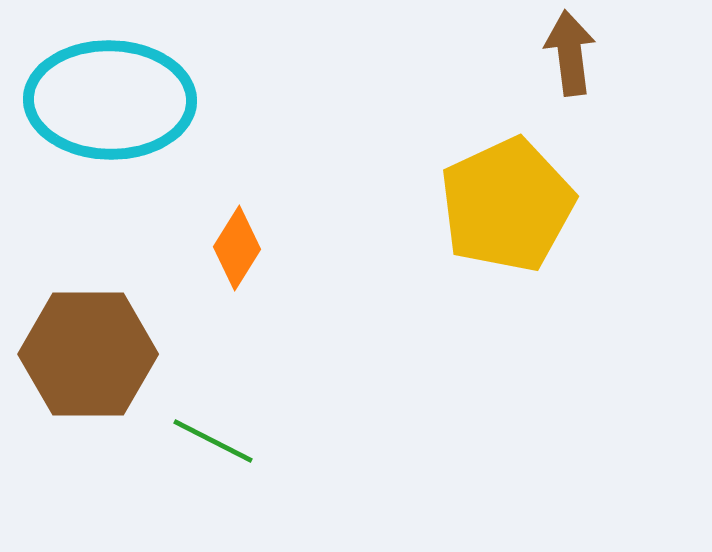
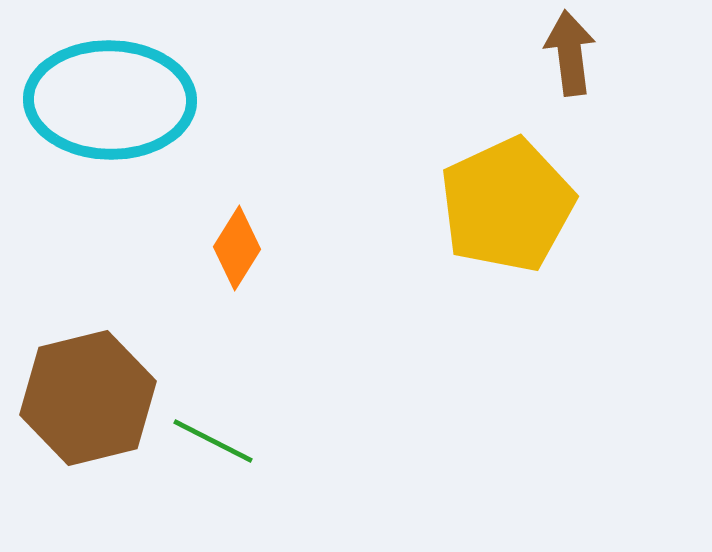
brown hexagon: moved 44 px down; rotated 14 degrees counterclockwise
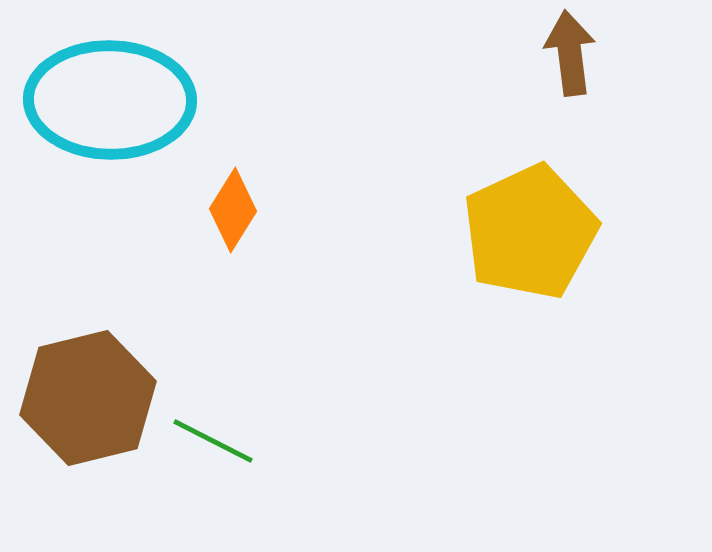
yellow pentagon: moved 23 px right, 27 px down
orange diamond: moved 4 px left, 38 px up
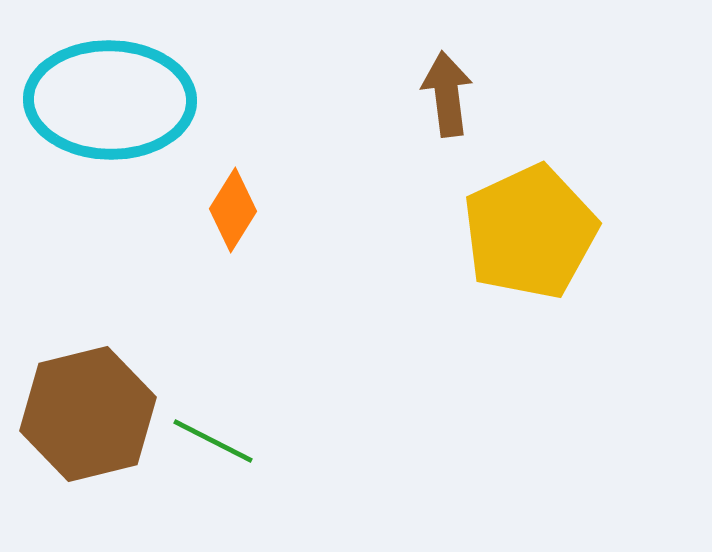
brown arrow: moved 123 px left, 41 px down
brown hexagon: moved 16 px down
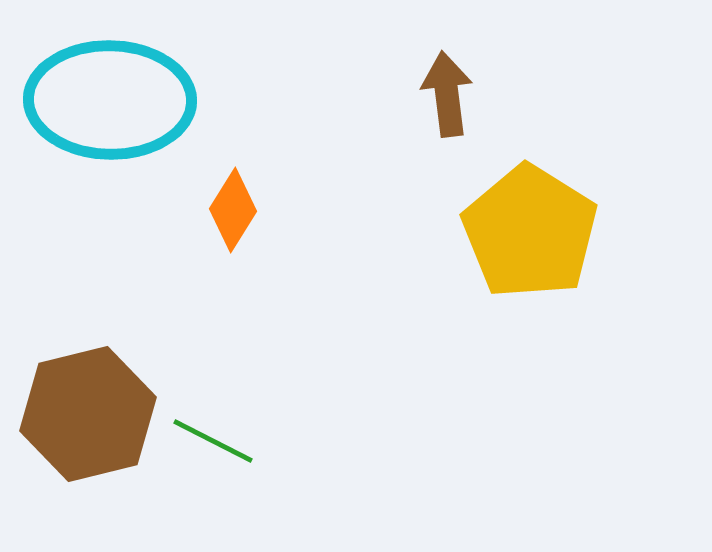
yellow pentagon: rotated 15 degrees counterclockwise
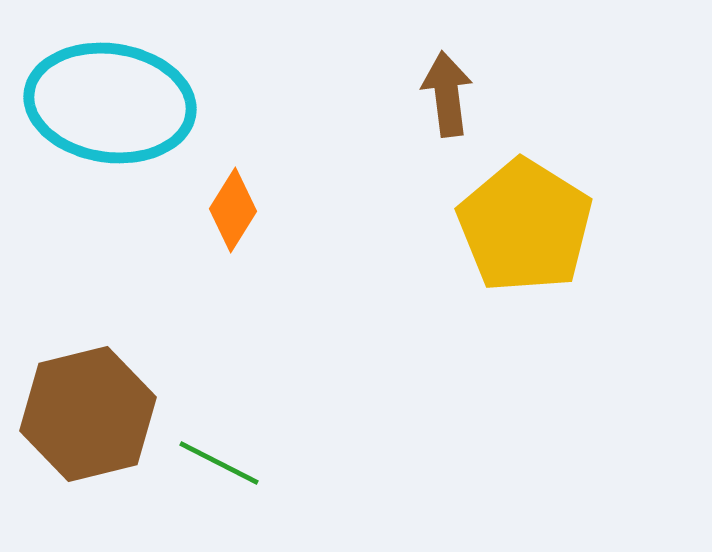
cyan ellipse: moved 3 px down; rotated 7 degrees clockwise
yellow pentagon: moved 5 px left, 6 px up
green line: moved 6 px right, 22 px down
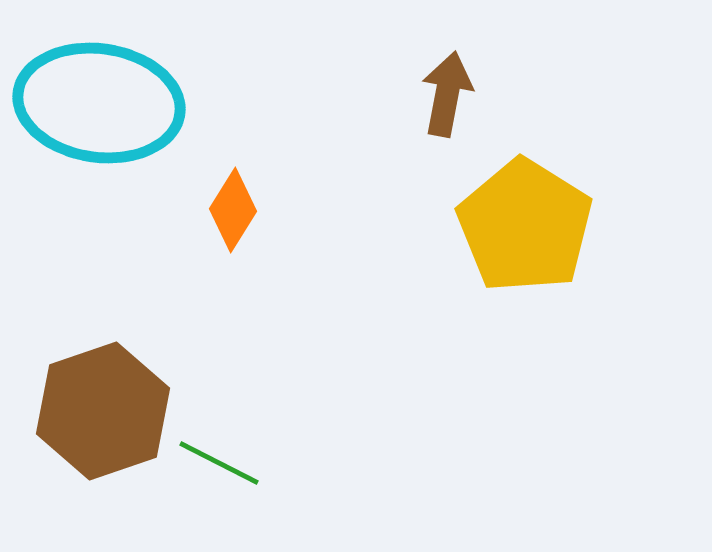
brown arrow: rotated 18 degrees clockwise
cyan ellipse: moved 11 px left
brown hexagon: moved 15 px right, 3 px up; rotated 5 degrees counterclockwise
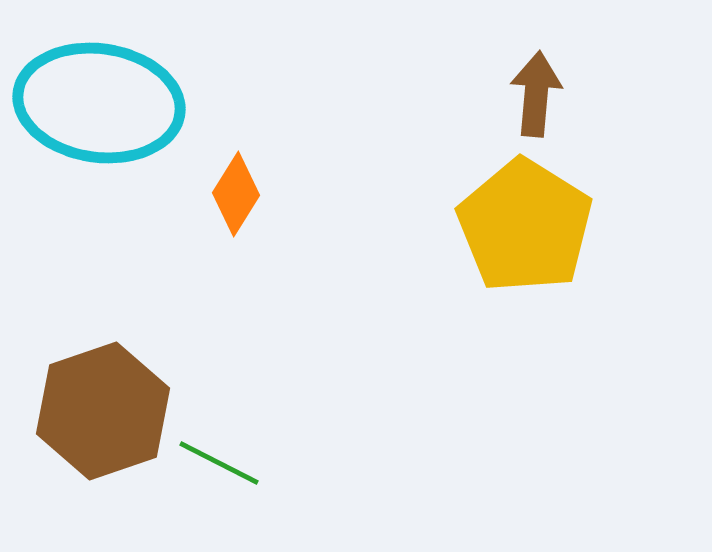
brown arrow: moved 89 px right; rotated 6 degrees counterclockwise
orange diamond: moved 3 px right, 16 px up
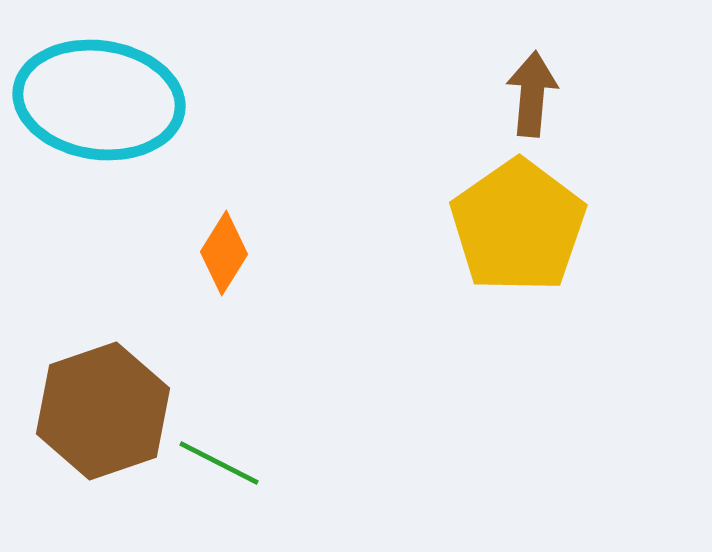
brown arrow: moved 4 px left
cyan ellipse: moved 3 px up
orange diamond: moved 12 px left, 59 px down
yellow pentagon: moved 7 px left; rotated 5 degrees clockwise
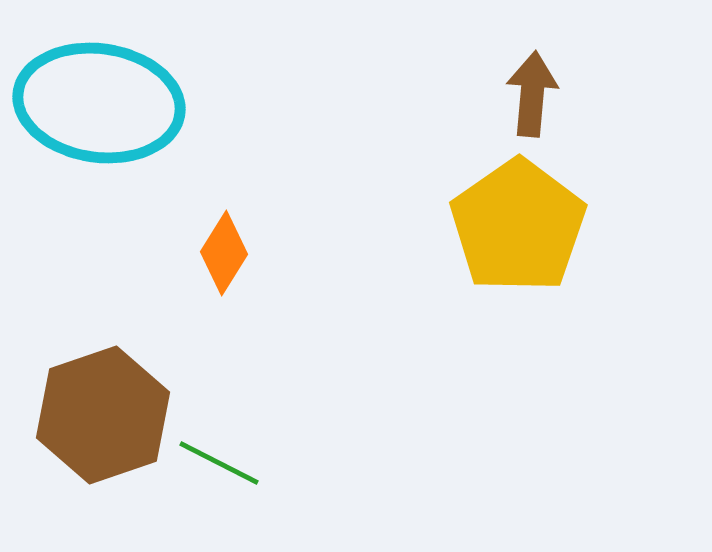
cyan ellipse: moved 3 px down
brown hexagon: moved 4 px down
